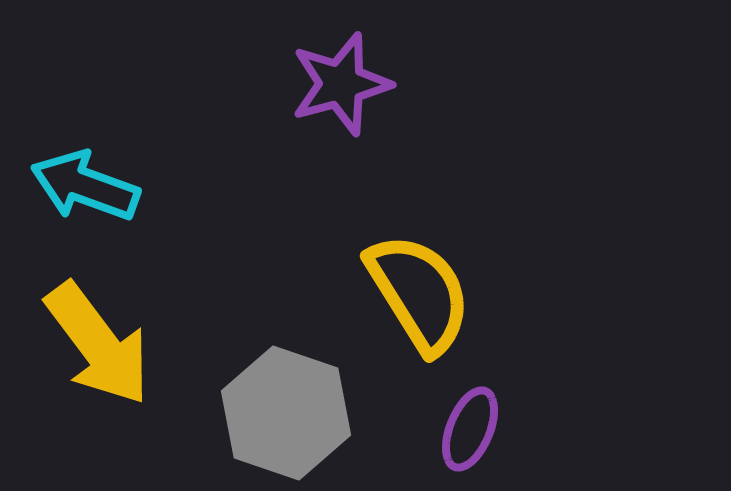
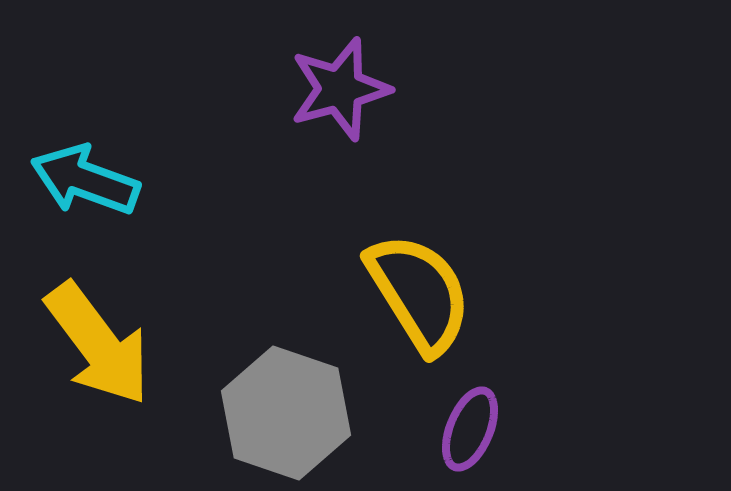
purple star: moved 1 px left, 5 px down
cyan arrow: moved 6 px up
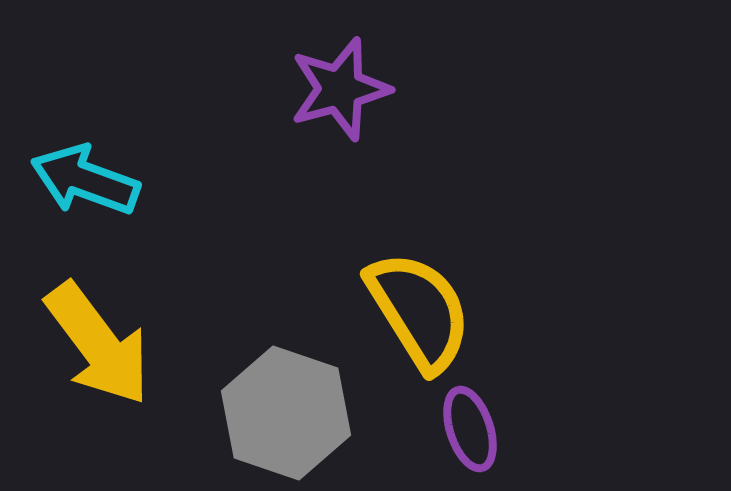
yellow semicircle: moved 18 px down
purple ellipse: rotated 40 degrees counterclockwise
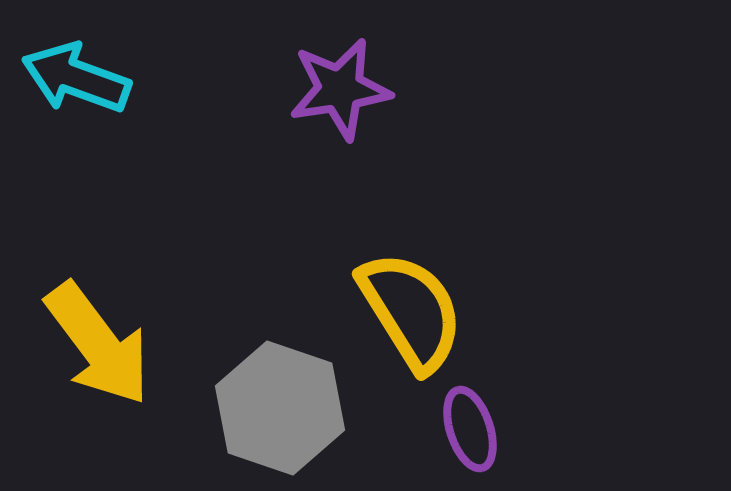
purple star: rotated 6 degrees clockwise
cyan arrow: moved 9 px left, 102 px up
yellow semicircle: moved 8 px left
gray hexagon: moved 6 px left, 5 px up
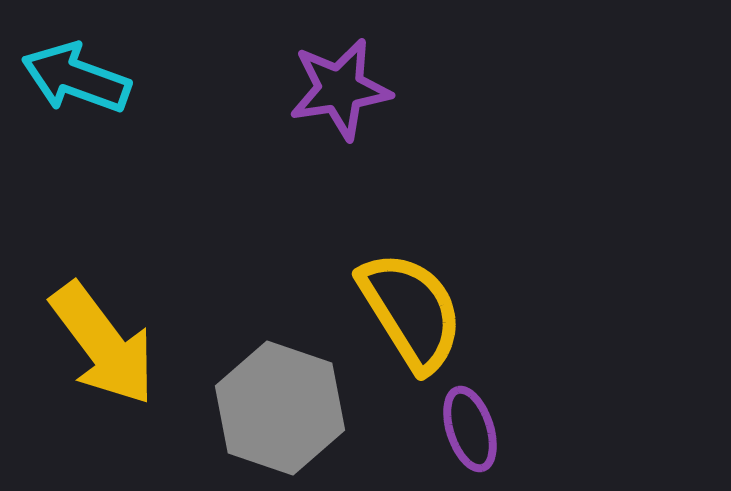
yellow arrow: moved 5 px right
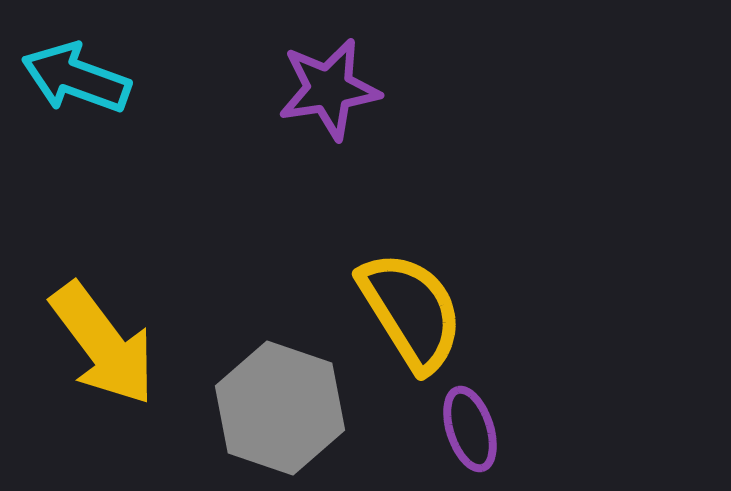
purple star: moved 11 px left
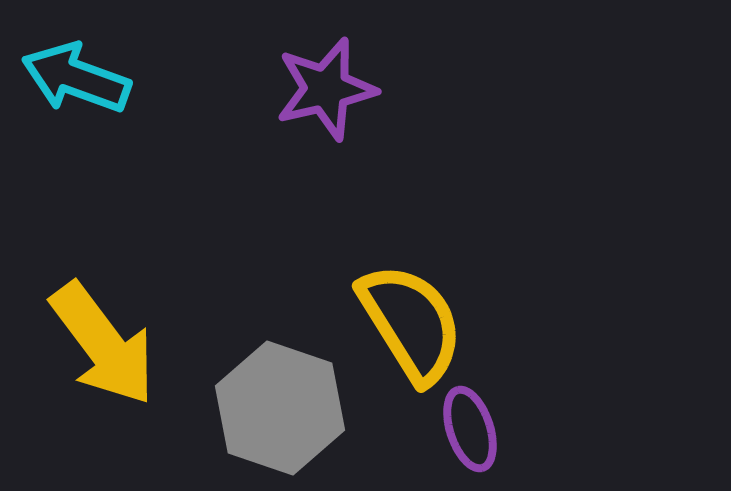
purple star: moved 3 px left; rotated 4 degrees counterclockwise
yellow semicircle: moved 12 px down
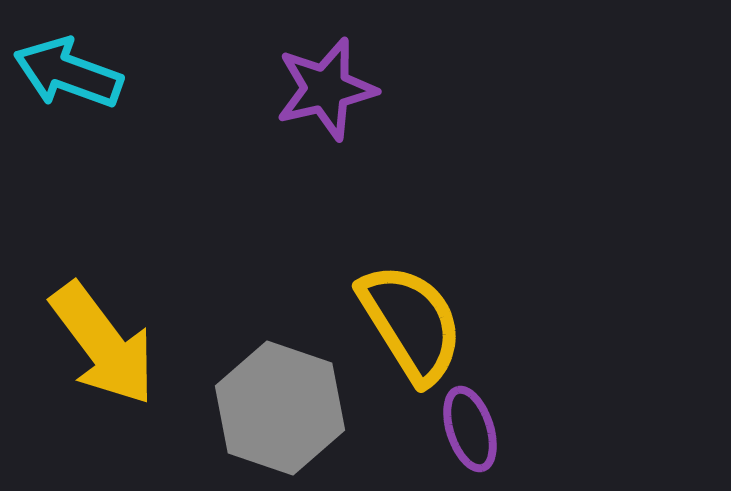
cyan arrow: moved 8 px left, 5 px up
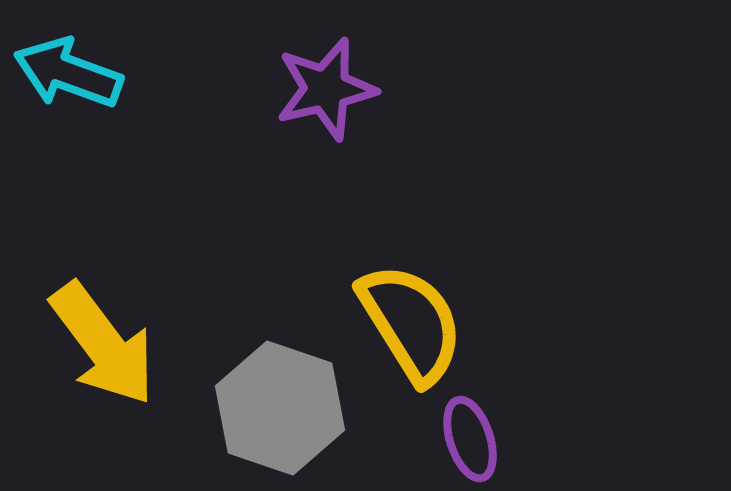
purple ellipse: moved 10 px down
